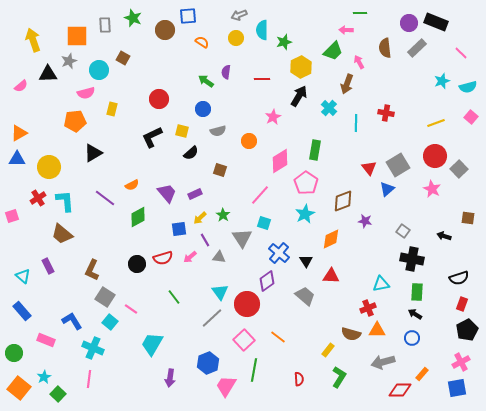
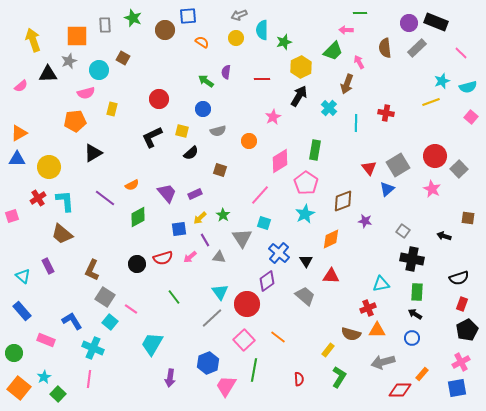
yellow line at (436, 123): moved 5 px left, 21 px up
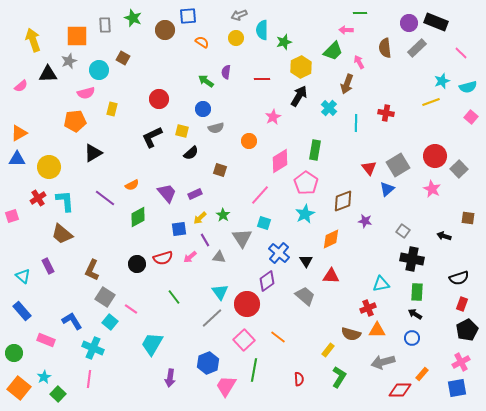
gray semicircle at (218, 131): moved 2 px left, 3 px up
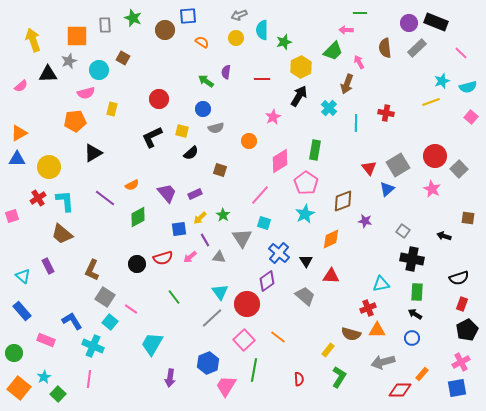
cyan cross at (93, 348): moved 2 px up
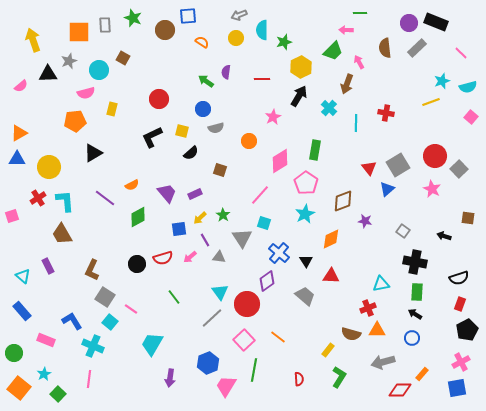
orange square at (77, 36): moved 2 px right, 4 px up
brown trapezoid at (62, 234): rotated 20 degrees clockwise
black cross at (412, 259): moved 3 px right, 3 px down
red rectangle at (462, 304): moved 2 px left
cyan star at (44, 377): moved 3 px up
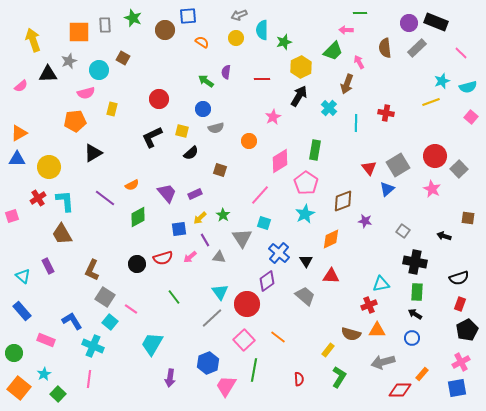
red cross at (368, 308): moved 1 px right, 3 px up
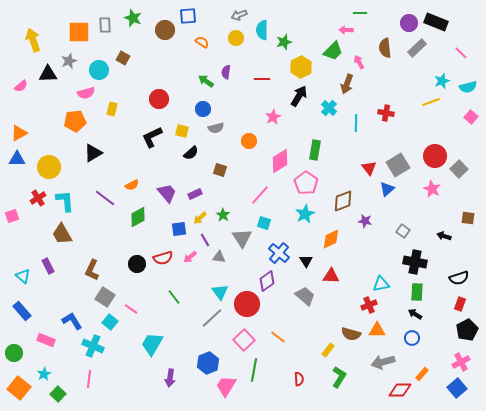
blue square at (457, 388): rotated 30 degrees counterclockwise
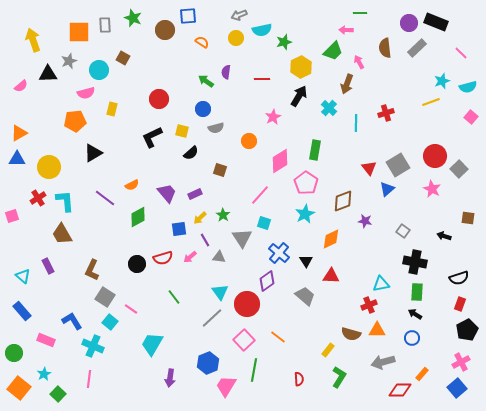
cyan semicircle at (262, 30): rotated 102 degrees counterclockwise
red cross at (386, 113): rotated 28 degrees counterclockwise
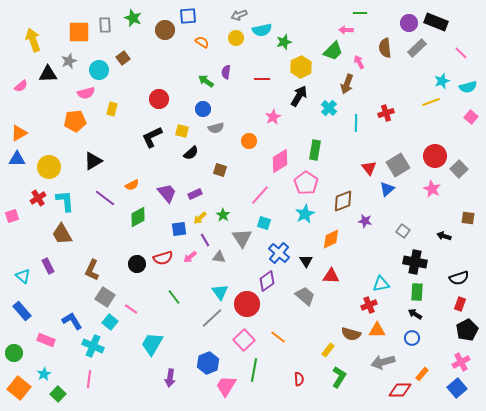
brown square at (123, 58): rotated 24 degrees clockwise
black triangle at (93, 153): moved 8 px down
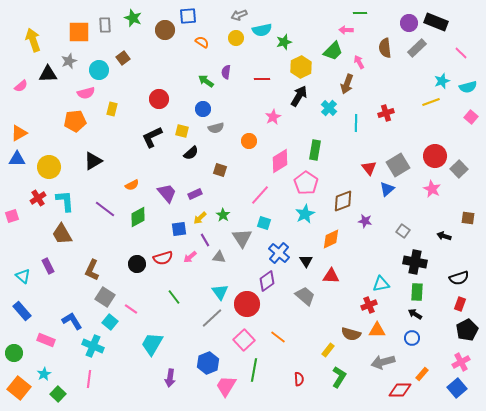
purple line at (105, 198): moved 11 px down
